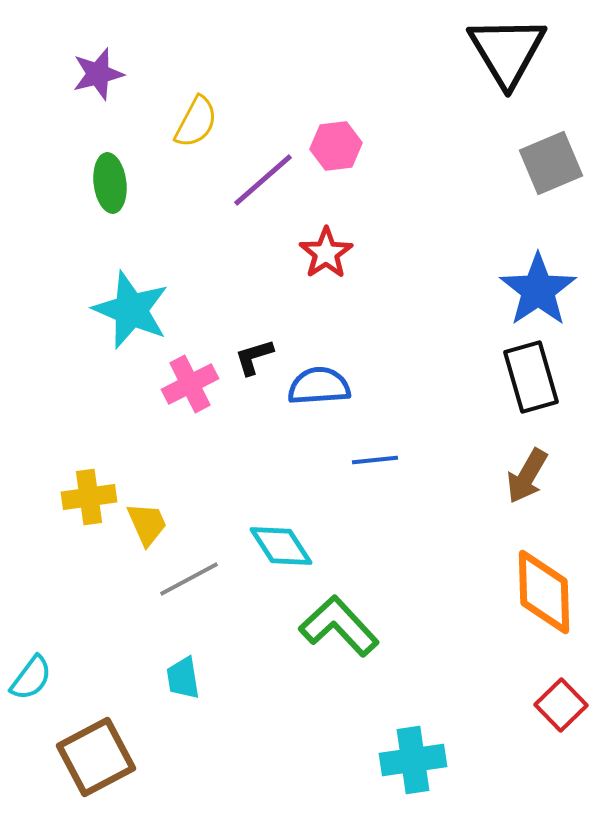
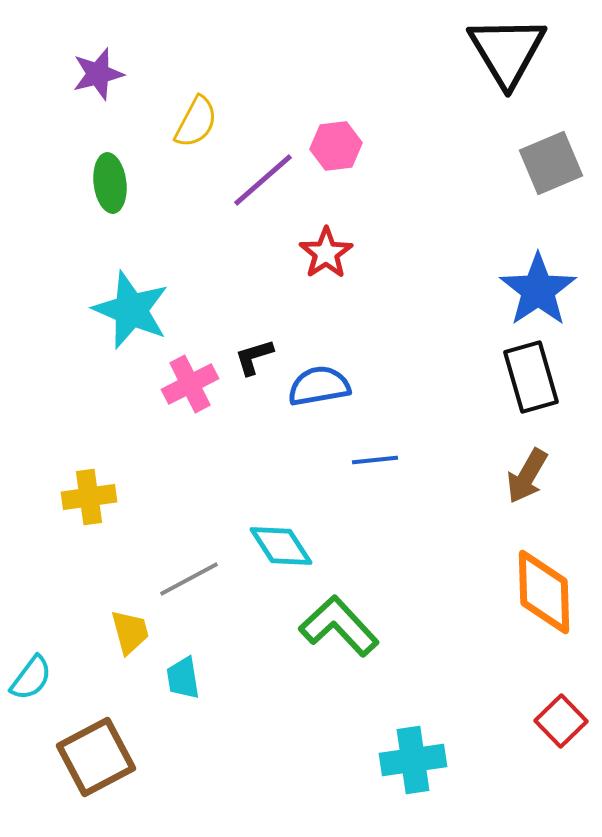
blue semicircle: rotated 6 degrees counterclockwise
yellow trapezoid: moved 17 px left, 108 px down; rotated 9 degrees clockwise
red square: moved 16 px down
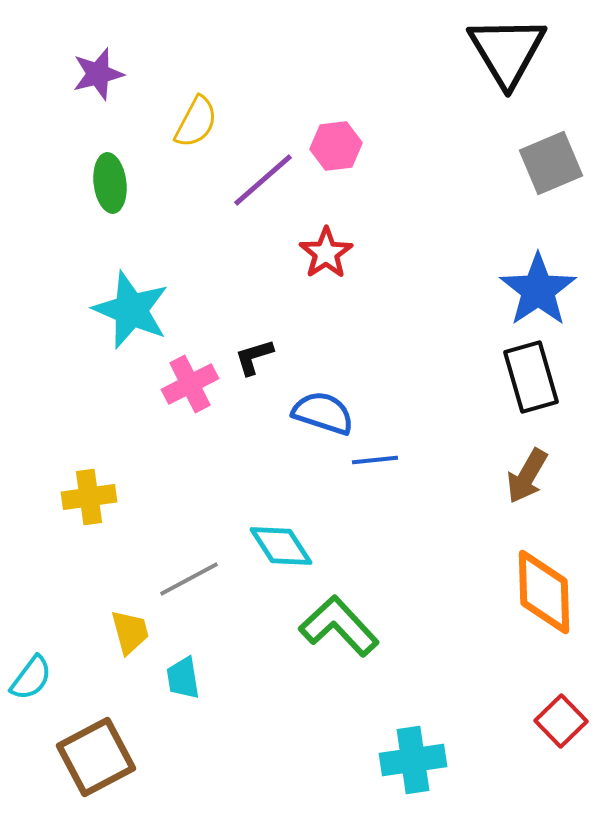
blue semicircle: moved 4 px right, 27 px down; rotated 28 degrees clockwise
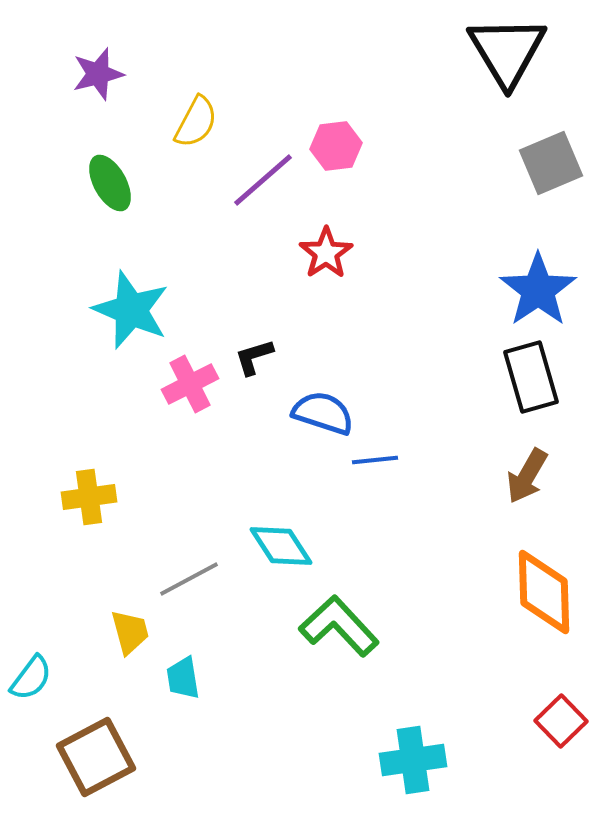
green ellipse: rotated 22 degrees counterclockwise
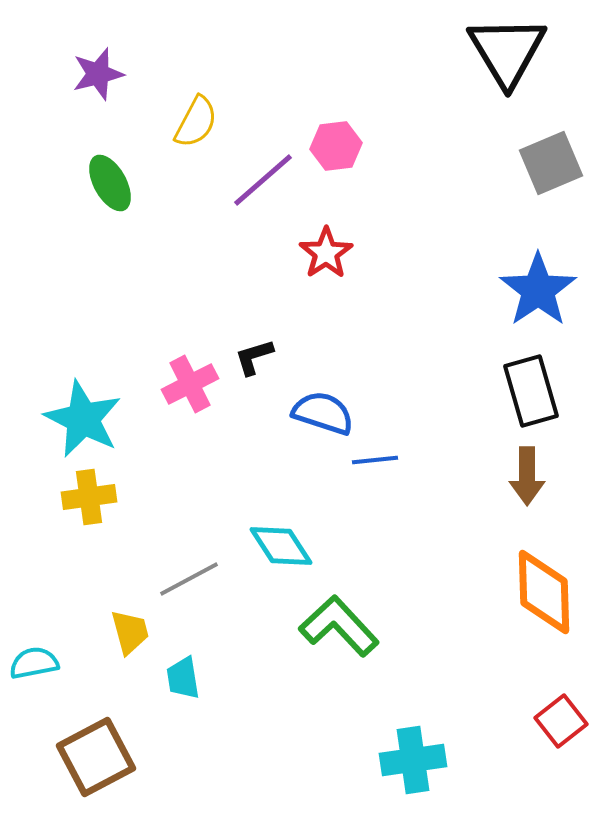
cyan star: moved 48 px left, 109 px down; rotated 4 degrees clockwise
black rectangle: moved 14 px down
brown arrow: rotated 30 degrees counterclockwise
cyan semicircle: moved 3 px right, 15 px up; rotated 138 degrees counterclockwise
red square: rotated 6 degrees clockwise
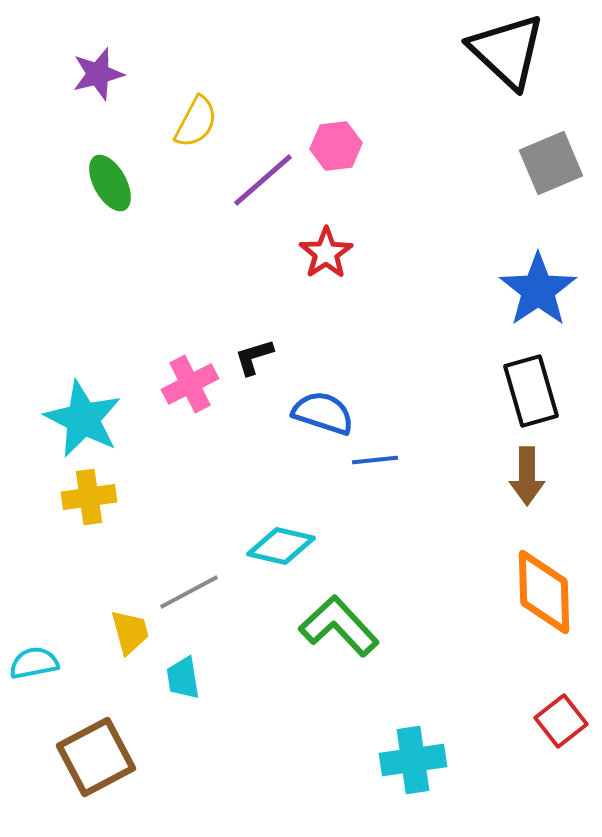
black triangle: rotated 16 degrees counterclockwise
cyan diamond: rotated 44 degrees counterclockwise
gray line: moved 13 px down
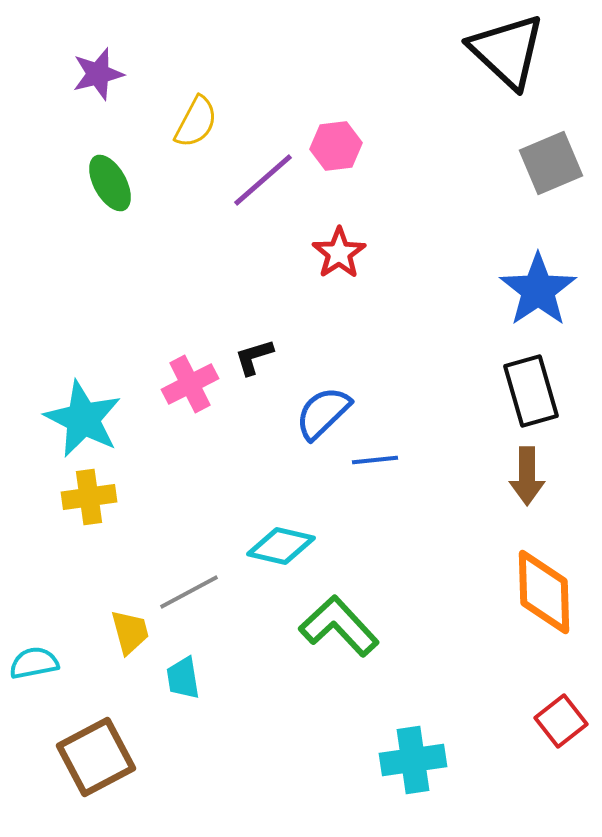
red star: moved 13 px right
blue semicircle: rotated 62 degrees counterclockwise
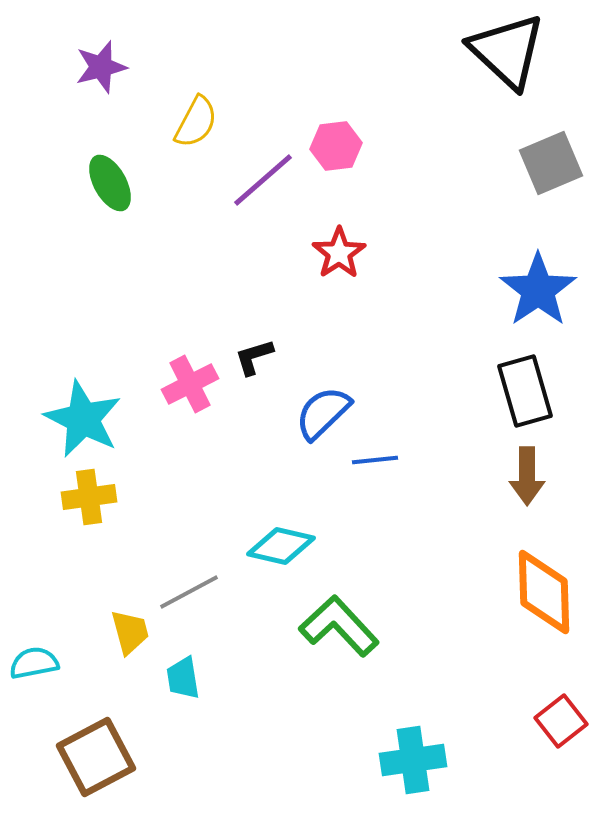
purple star: moved 3 px right, 7 px up
black rectangle: moved 6 px left
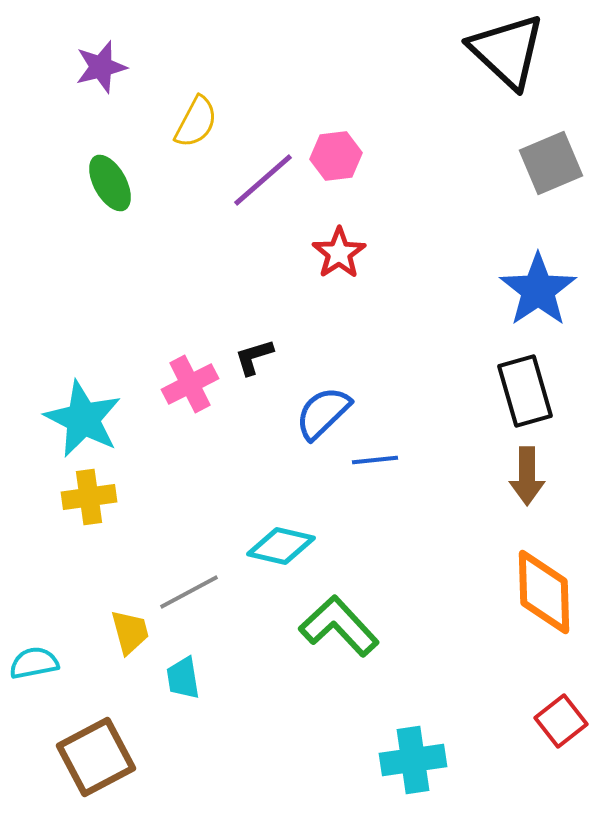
pink hexagon: moved 10 px down
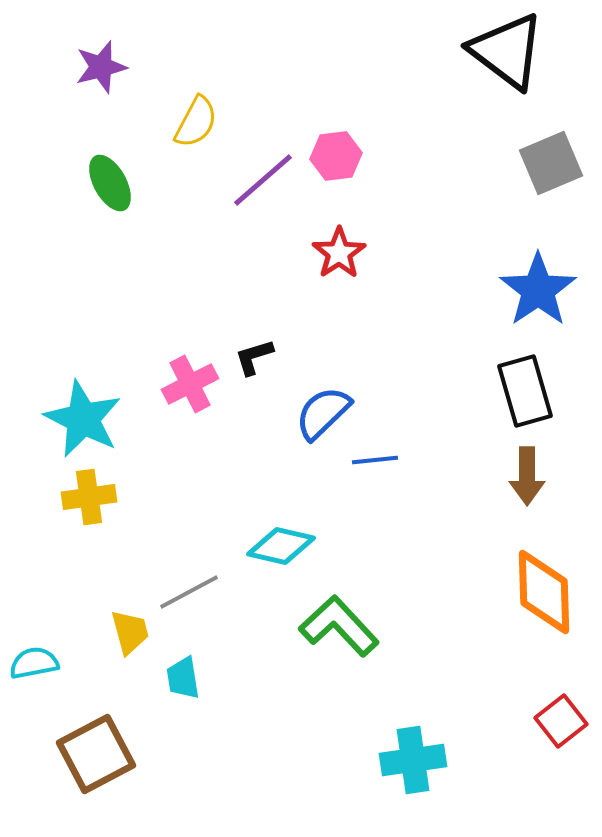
black triangle: rotated 6 degrees counterclockwise
brown square: moved 3 px up
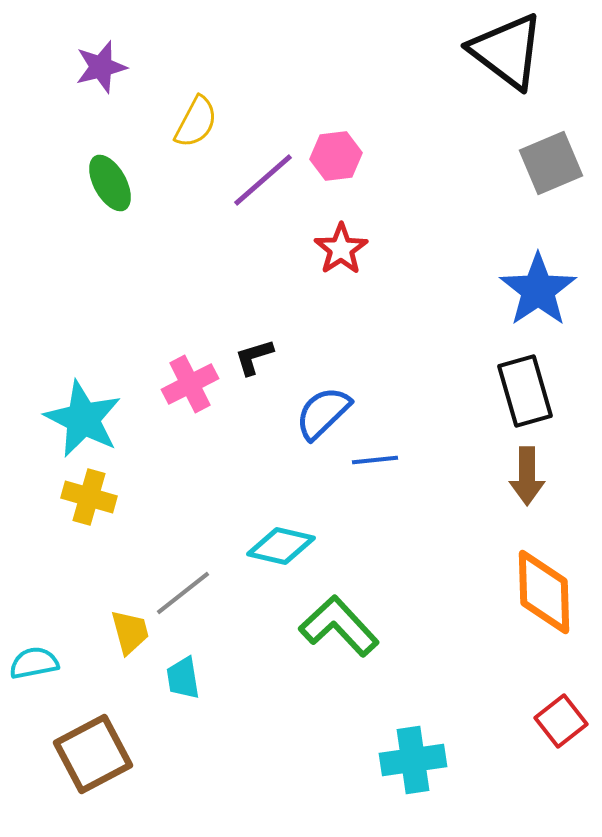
red star: moved 2 px right, 4 px up
yellow cross: rotated 24 degrees clockwise
gray line: moved 6 px left, 1 px down; rotated 10 degrees counterclockwise
brown square: moved 3 px left
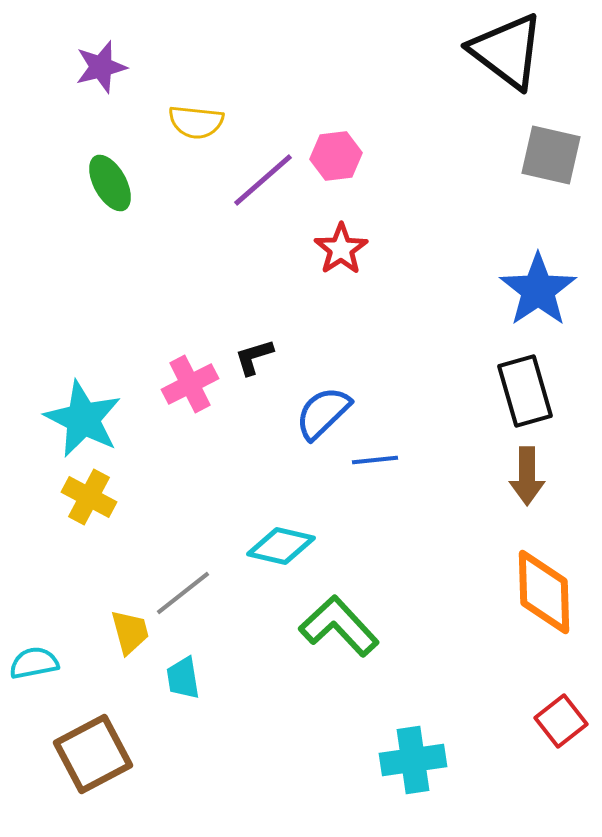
yellow semicircle: rotated 68 degrees clockwise
gray square: moved 8 px up; rotated 36 degrees clockwise
yellow cross: rotated 12 degrees clockwise
